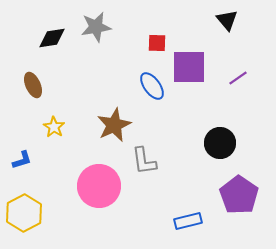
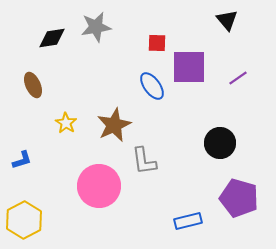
yellow star: moved 12 px right, 4 px up
purple pentagon: moved 3 px down; rotated 18 degrees counterclockwise
yellow hexagon: moved 7 px down
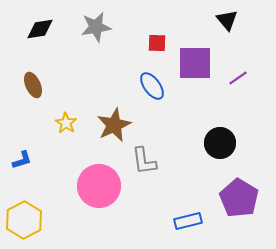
black diamond: moved 12 px left, 9 px up
purple square: moved 6 px right, 4 px up
purple pentagon: rotated 15 degrees clockwise
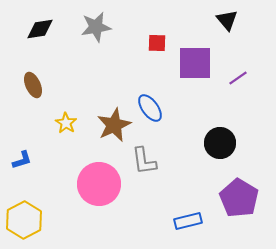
blue ellipse: moved 2 px left, 22 px down
pink circle: moved 2 px up
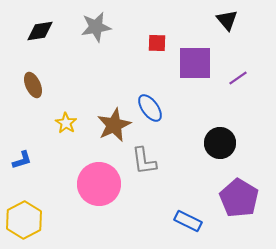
black diamond: moved 2 px down
blue rectangle: rotated 40 degrees clockwise
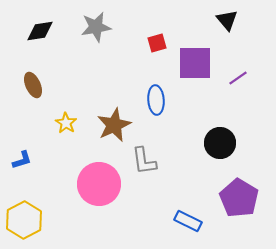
red square: rotated 18 degrees counterclockwise
blue ellipse: moved 6 px right, 8 px up; rotated 32 degrees clockwise
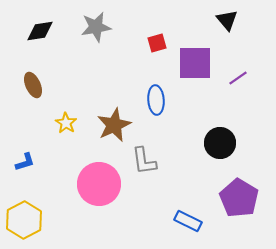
blue L-shape: moved 3 px right, 2 px down
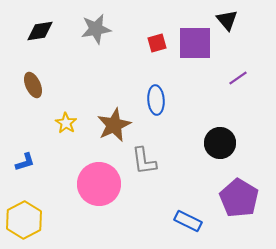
gray star: moved 2 px down
purple square: moved 20 px up
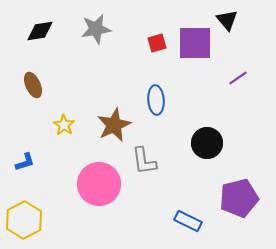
yellow star: moved 2 px left, 2 px down
black circle: moved 13 px left
purple pentagon: rotated 27 degrees clockwise
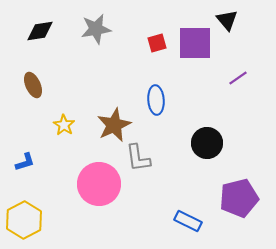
gray L-shape: moved 6 px left, 3 px up
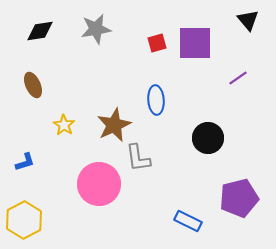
black triangle: moved 21 px right
black circle: moved 1 px right, 5 px up
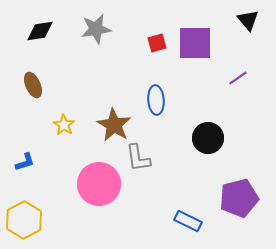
brown star: rotated 16 degrees counterclockwise
